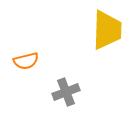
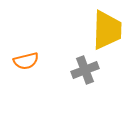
gray cross: moved 19 px right, 22 px up
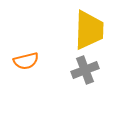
yellow trapezoid: moved 18 px left
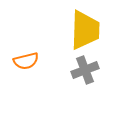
yellow trapezoid: moved 4 px left
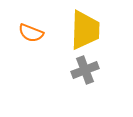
orange semicircle: moved 5 px right, 28 px up; rotated 35 degrees clockwise
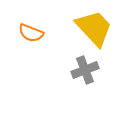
yellow trapezoid: moved 9 px right, 2 px up; rotated 45 degrees counterclockwise
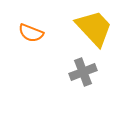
gray cross: moved 2 px left, 2 px down
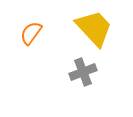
orange semicircle: rotated 105 degrees clockwise
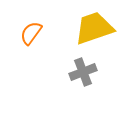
yellow trapezoid: rotated 66 degrees counterclockwise
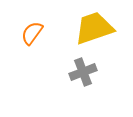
orange semicircle: moved 1 px right
